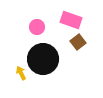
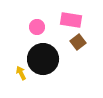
pink rectangle: rotated 10 degrees counterclockwise
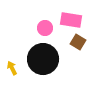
pink circle: moved 8 px right, 1 px down
brown square: rotated 21 degrees counterclockwise
yellow arrow: moved 9 px left, 5 px up
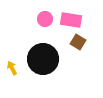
pink circle: moved 9 px up
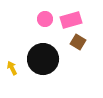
pink rectangle: rotated 25 degrees counterclockwise
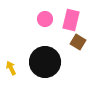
pink rectangle: rotated 60 degrees counterclockwise
black circle: moved 2 px right, 3 px down
yellow arrow: moved 1 px left
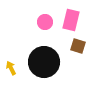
pink circle: moved 3 px down
brown square: moved 4 px down; rotated 14 degrees counterclockwise
black circle: moved 1 px left
